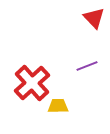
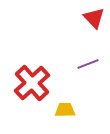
purple line: moved 1 px right, 2 px up
yellow trapezoid: moved 7 px right, 4 px down
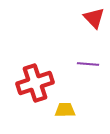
purple line: rotated 25 degrees clockwise
red cross: moved 3 px right; rotated 24 degrees clockwise
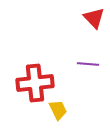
red cross: rotated 12 degrees clockwise
yellow trapezoid: moved 7 px left; rotated 65 degrees clockwise
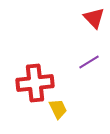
purple line: moved 1 px right, 2 px up; rotated 35 degrees counterclockwise
yellow trapezoid: moved 1 px up
